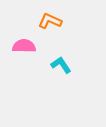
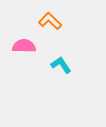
orange L-shape: rotated 20 degrees clockwise
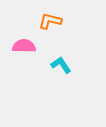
orange L-shape: rotated 30 degrees counterclockwise
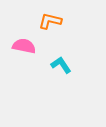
pink semicircle: rotated 10 degrees clockwise
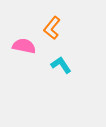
orange L-shape: moved 2 px right, 7 px down; rotated 65 degrees counterclockwise
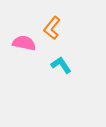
pink semicircle: moved 3 px up
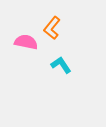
pink semicircle: moved 2 px right, 1 px up
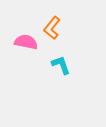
cyan L-shape: rotated 15 degrees clockwise
